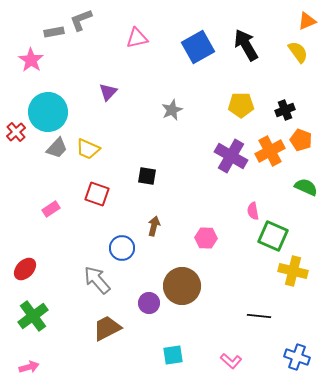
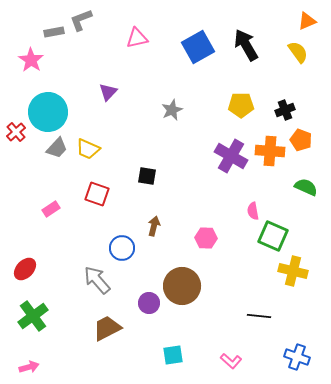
orange cross: rotated 32 degrees clockwise
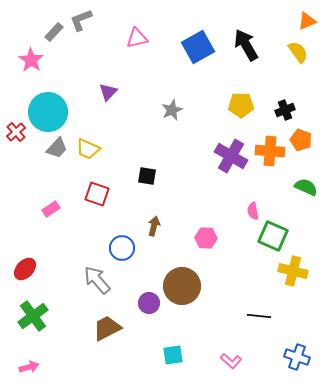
gray rectangle: rotated 36 degrees counterclockwise
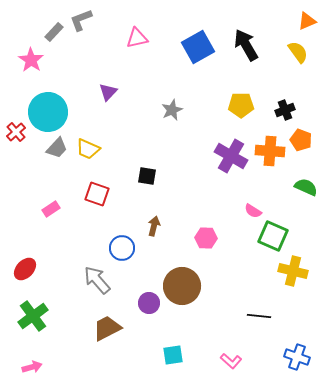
pink semicircle: rotated 48 degrees counterclockwise
pink arrow: moved 3 px right
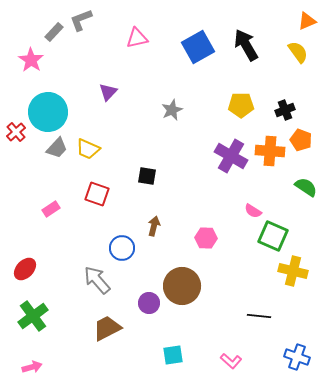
green semicircle: rotated 10 degrees clockwise
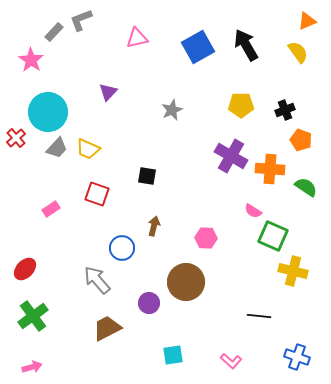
red cross: moved 6 px down
orange cross: moved 18 px down
brown circle: moved 4 px right, 4 px up
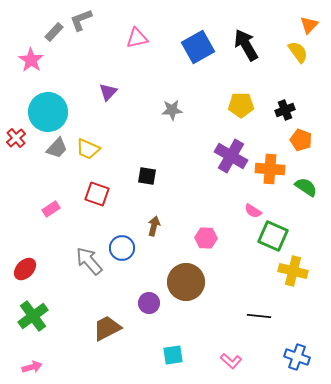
orange triangle: moved 2 px right, 4 px down; rotated 24 degrees counterclockwise
gray star: rotated 20 degrees clockwise
gray arrow: moved 8 px left, 19 px up
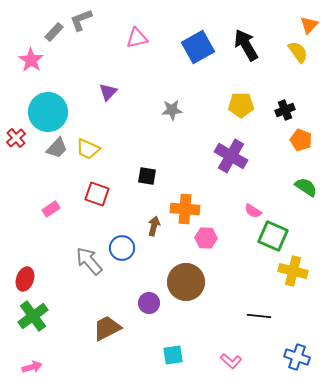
orange cross: moved 85 px left, 40 px down
red ellipse: moved 10 px down; rotated 25 degrees counterclockwise
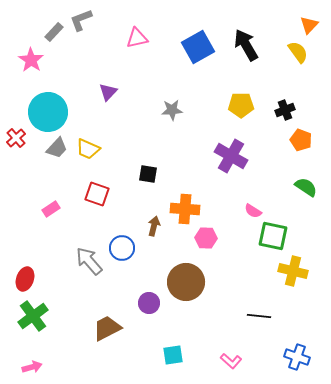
black square: moved 1 px right, 2 px up
green square: rotated 12 degrees counterclockwise
